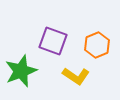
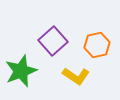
purple square: rotated 28 degrees clockwise
orange hexagon: rotated 10 degrees clockwise
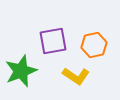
purple square: rotated 32 degrees clockwise
orange hexagon: moved 3 px left
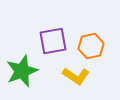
orange hexagon: moved 3 px left, 1 px down
green star: moved 1 px right
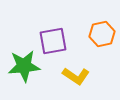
orange hexagon: moved 11 px right, 12 px up
green star: moved 2 px right, 5 px up; rotated 16 degrees clockwise
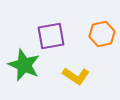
purple square: moved 2 px left, 5 px up
green star: moved 1 px up; rotated 28 degrees clockwise
